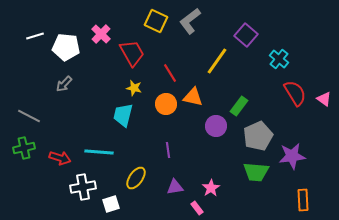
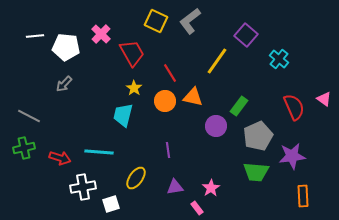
white line: rotated 12 degrees clockwise
yellow star: rotated 21 degrees clockwise
red semicircle: moved 1 px left, 14 px down; rotated 8 degrees clockwise
orange circle: moved 1 px left, 3 px up
orange rectangle: moved 4 px up
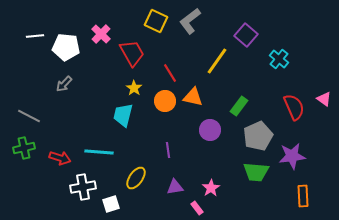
purple circle: moved 6 px left, 4 px down
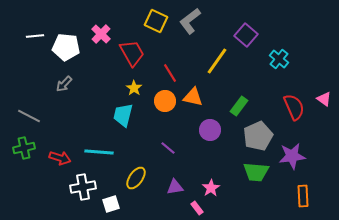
purple line: moved 2 px up; rotated 42 degrees counterclockwise
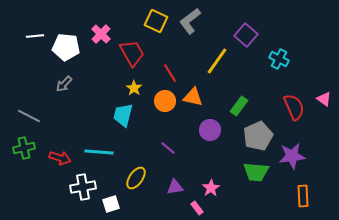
cyan cross: rotated 12 degrees counterclockwise
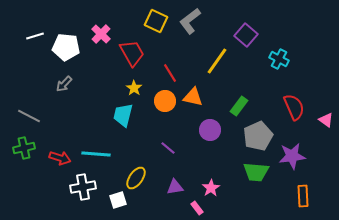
white line: rotated 12 degrees counterclockwise
pink triangle: moved 2 px right, 21 px down
cyan line: moved 3 px left, 2 px down
white square: moved 7 px right, 4 px up
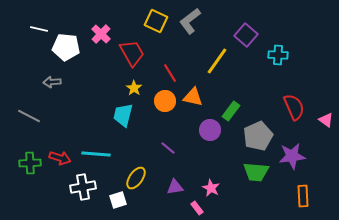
white line: moved 4 px right, 7 px up; rotated 30 degrees clockwise
cyan cross: moved 1 px left, 4 px up; rotated 24 degrees counterclockwise
gray arrow: moved 12 px left, 2 px up; rotated 42 degrees clockwise
green rectangle: moved 8 px left, 5 px down
green cross: moved 6 px right, 15 px down; rotated 10 degrees clockwise
pink star: rotated 12 degrees counterclockwise
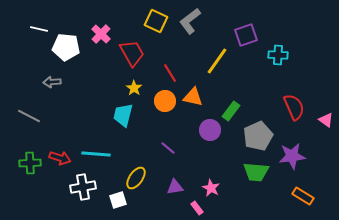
purple square: rotated 30 degrees clockwise
orange rectangle: rotated 55 degrees counterclockwise
